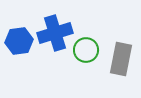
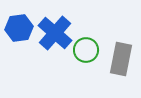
blue cross: rotated 32 degrees counterclockwise
blue hexagon: moved 13 px up
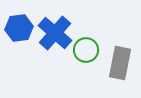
gray rectangle: moved 1 px left, 4 px down
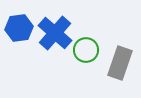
gray rectangle: rotated 8 degrees clockwise
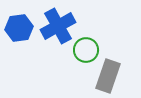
blue cross: moved 3 px right, 7 px up; rotated 20 degrees clockwise
gray rectangle: moved 12 px left, 13 px down
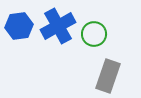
blue hexagon: moved 2 px up
green circle: moved 8 px right, 16 px up
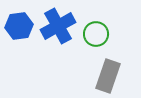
green circle: moved 2 px right
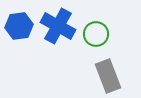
blue cross: rotated 32 degrees counterclockwise
gray rectangle: rotated 40 degrees counterclockwise
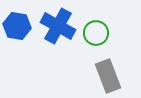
blue hexagon: moved 2 px left; rotated 16 degrees clockwise
green circle: moved 1 px up
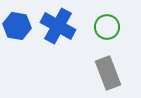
green circle: moved 11 px right, 6 px up
gray rectangle: moved 3 px up
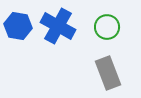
blue hexagon: moved 1 px right
